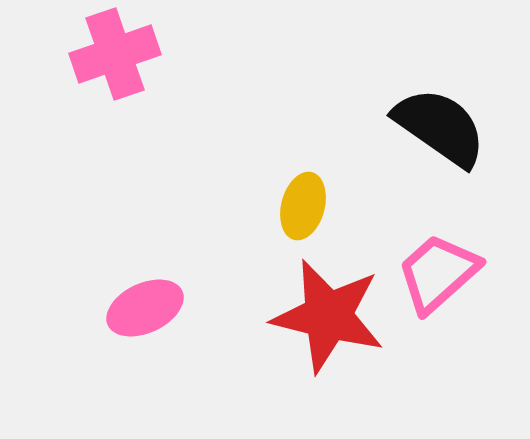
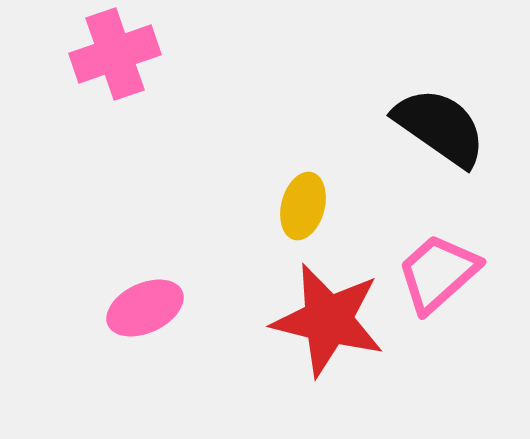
red star: moved 4 px down
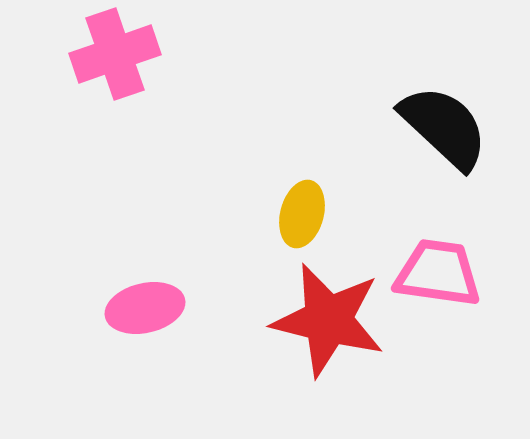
black semicircle: moved 4 px right; rotated 8 degrees clockwise
yellow ellipse: moved 1 px left, 8 px down
pink trapezoid: rotated 50 degrees clockwise
pink ellipse: rotated 12 degrees clockwise
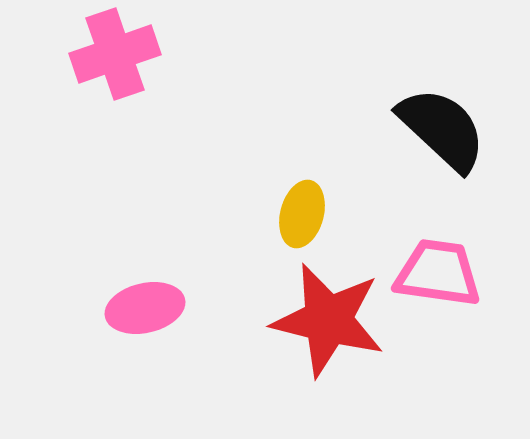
black semicircle: moved 2 px left, 2 px down
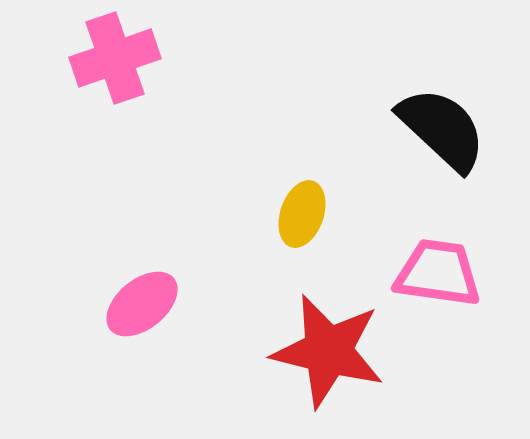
pink cross: moved 4 px down
yellow ellipse: rotated 4 degrees clockwise
pink ellipse: moved 3 px left, 4 px up; rotated 26 degrees counterclockwise
red star: moved 31 px down
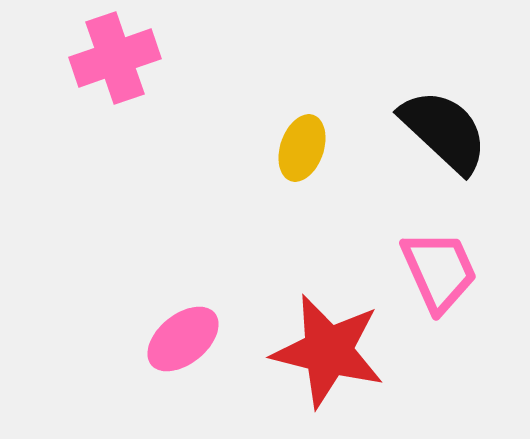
black semicircle: moved 2 px right, 2 px down
yellow ellipse: moved 66 px up
pink trapezoid: moved 1 px right, 2 px up; rotated 58 degrees clockwise
pink ellipse: moved 41 px right, 35 px down
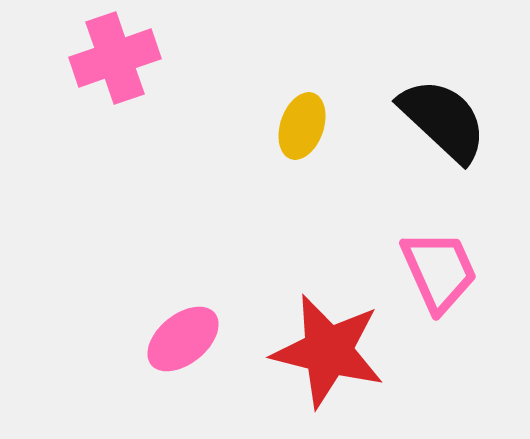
black semicircle: moved 1 px left, 11 px up
yellow ellipse: moved 22 px up
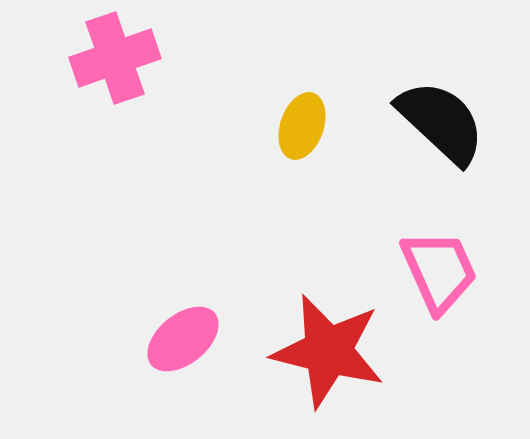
black semicircle: moved 2 px left, 2 px down
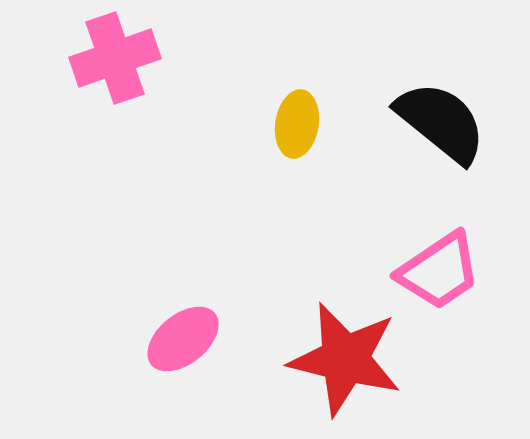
black semicircle: rotated 4 degrees counterclockwise
yellow ellipse: moved 5 px left, 2 px up; rotated 10 degrees counterclockwise
pink trapezoid: rotated 80 degrees clockwise
red star: moved 17 px right, 8 px down
